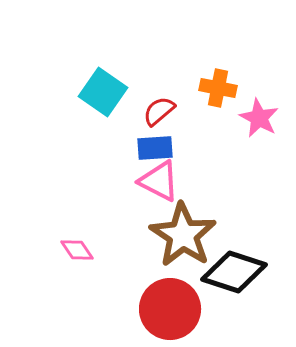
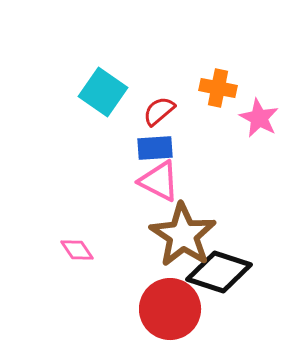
black diamond: moved 15 px left
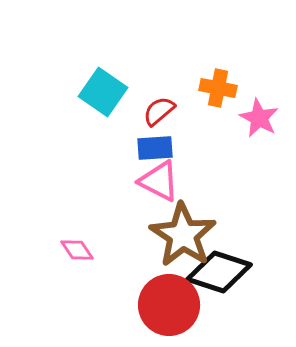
red circle: moved 1 px left, 4 px up
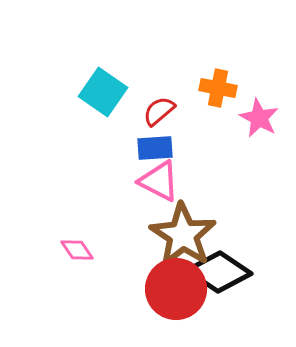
black diamond: rotated 16 degrees clockwise
red circle: moved 7 px right, 16 px up
